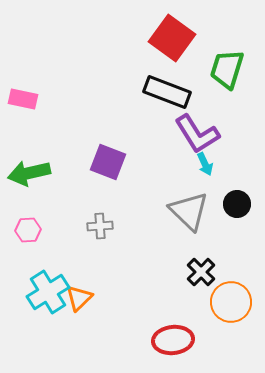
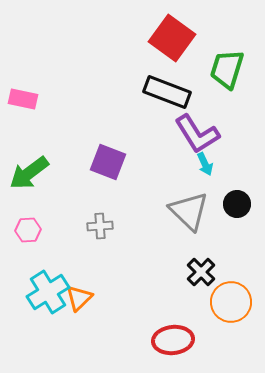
green arrow: rotated 24 degrees counterclockwise
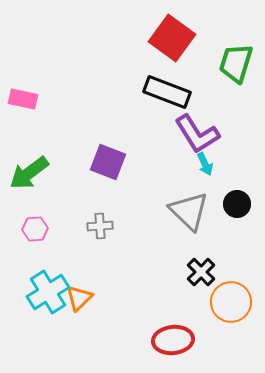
green trapezoid: moved 9 px right, 6 px up
pink hexagon: moved 7 px right, 1 px up
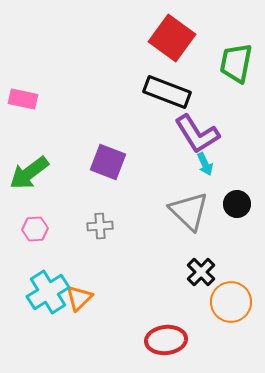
green trapezoid: rotated 6 degrees counterclockwise
red ellipse: moved 7 px left
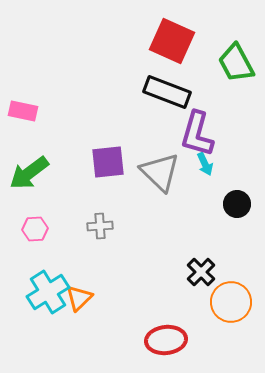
red square: moved 3 px down; rotated 12 degrees counterclockwise
green trapezoid: rotated 39 degrees counterclockwise
pink rectangle: moved 12 px down
purple L-shape: rotated 48 degrees clockwise
purple square: rotated 27 degrees counterclockwise
gray triangle: moved 29 px left, 39 px up
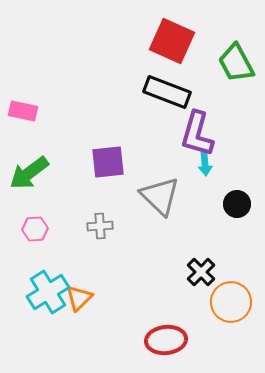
cyan arrow: rotated 20 degrees clockwise
gray triangle: moved 24 px down
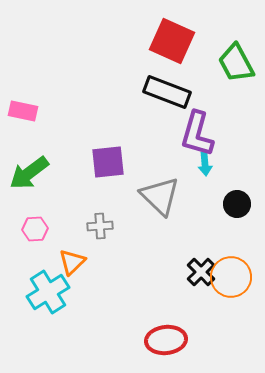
orange triangle: moved 7 px left, 36 px up
orange circle: moved 25 px up
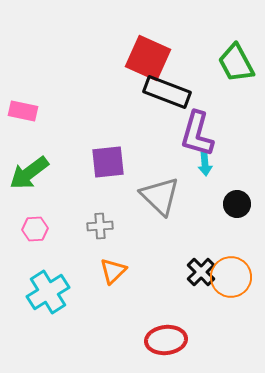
red square: moved 24 px left, 17 px down
orange triangle: moved 41 px right, 9 px down
